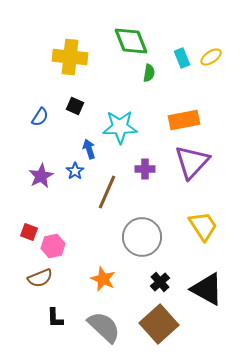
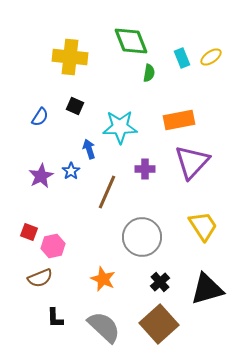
orange rectangle: moved 5 px left
blue star: moved 4 px left
black triangle: rotated 45 degrees counterclockwise
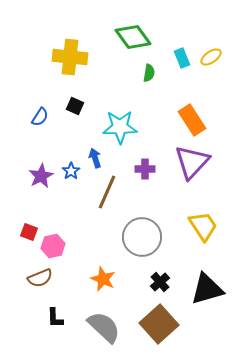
green diamond: moved 2 px right, 4 px up; rotated 15 degrees counterclockwise
orange rectangle: moved 13 px right; rotated 68 degrees clockwise
blue arrow: moved 6 px right, 9 px down
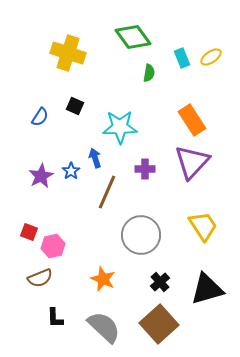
yellow cross: moved 2 px left, 4 px up; rotated 12 degrees clockwise
gray circle: moved 1 px left, 2 px up
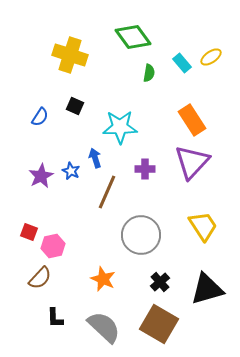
yellow cross: moved 2 px right, 2 px down
cyan rectangle: moved 5 px down; rotated 18 degrees counterclockwise
blue star: rotated 12 degrees counterclockwise
brown semicircle: rotated 25 degrees counterclockwise
brown square: rotated 18 degrees counterclockwise
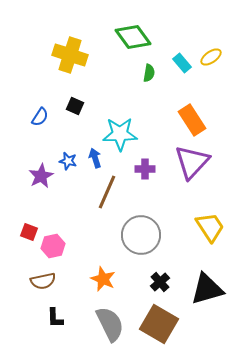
cyan star: moved 7 px down
blue star: moved 3 px left, 10 px up; rotated 12 degrees counterclockwise
yellow trapezoid: moved 7 px right, 1 px down
brown semicircle: moved 3 px right, 3 px down; rotated 35 degrees clockwise
gray semicircle: moved 6 px right, 3 px up; rotated 21 degrees clockwise
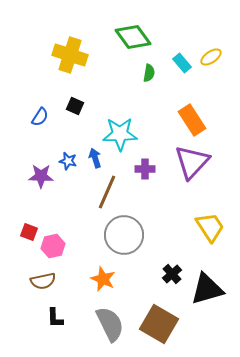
purple star: rotated 30 degrees clockwise
gray circle: moved 17 px left
black cross: moved 12 px right, 8 px up
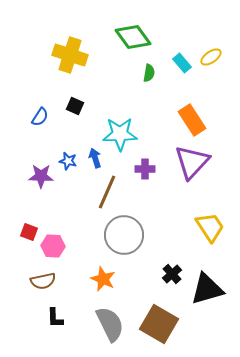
pink hexagon: rotated 15 degrees clockwise
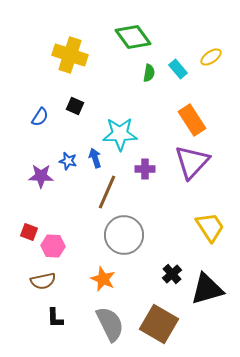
cyan rectangle: moved 4 px left, 6 px down
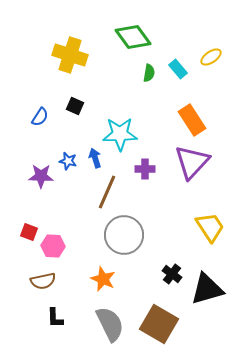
black cross: rotated 12 degrees counterclockwise
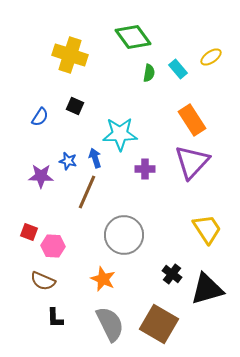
brown line: moved 20 px left
yellow trapezoid: moved 3 px left, 2 px down
brown semicircle: rotated 35 degrees clockwise
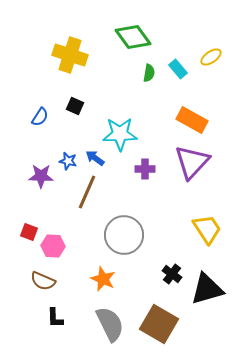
orange rectangle: rotated 28 degrees counterclockwise
blue arrow: rotated 36 degrees counterclockwise
